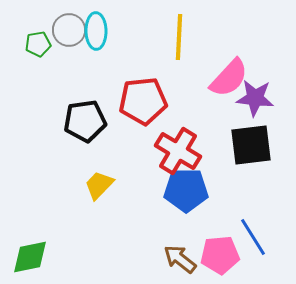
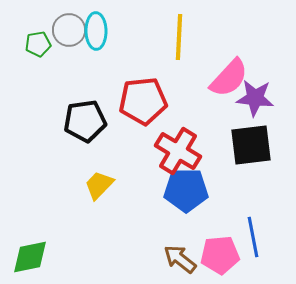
blue line: rotated 21 degrees clockwise
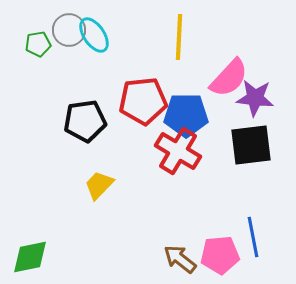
cyan ellipse: moved 2 px left, 4 px down; rotated 33 degrees counterclockwise
blue pentagon: moved 75 px up
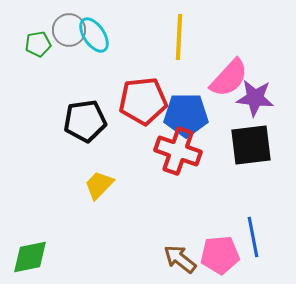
red cross: rotated 12 degrees counterclockwise
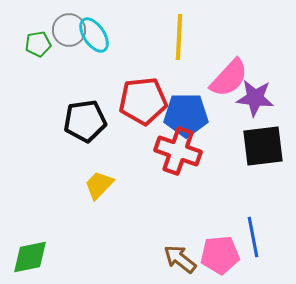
black square: moved 12 px right, 1 px down
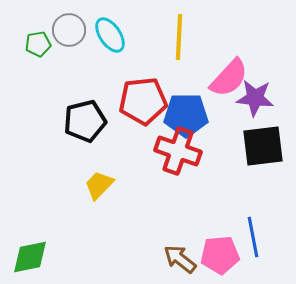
cyan ellipse: moved 16 px right
black pentagon: rotated 6 degrees counterclockwise
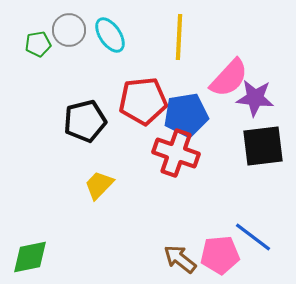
blue pentagon: rotated 9 degrees counterclockwise
red cross: moved 2 px left, 2 px down
blue line: rotated 42 degrees counterclockwise
